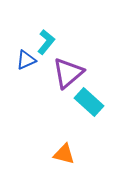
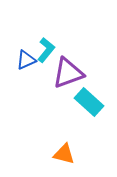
cyan L-shape: moved 8 px down
purple triangle: rotated 20 degrees clockwise
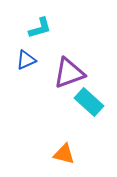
cyan L-shape: moved 6 px left, 22 px up; rotated 35 degrees clockwise
purple triangle: moved 1 px right
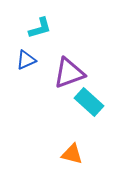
orange triangle: moved 8 px right
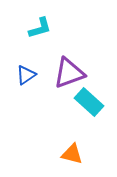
blue triangle: moved 15 px down; rotated 10 degrees counterclockwise
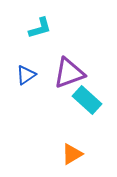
cyan rectangle: moved 2 px left, 2 px up
orange triangle: rotated 45 degrees counterclockwise
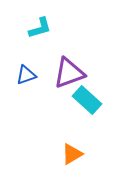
blue triangle: rotated 15 degrees clockwise
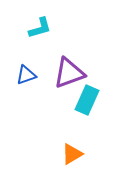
cyan rectangle: rotated 72 degrees clockwise
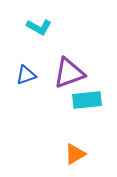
cyan L-shape: moved 1 px left, 1 px up; rotated 45 degrees clockwise
cyan rectangle: rotated 60 degrees clockwise
orange triangle: moved 3 px right
